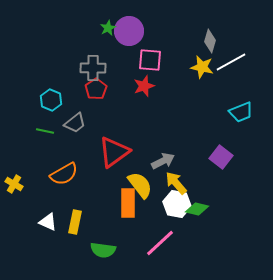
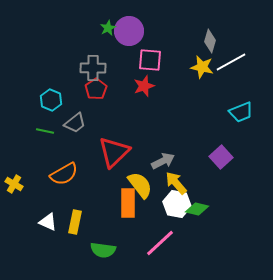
red triangle: rotated 8 degrees counterclockwise
purple square: rotated 10 degrees clockwise
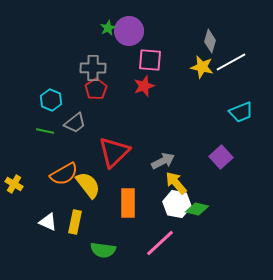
yellow semicircle: moved 52 px left
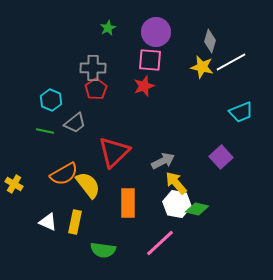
purple circle: moved 27 px right, 1 px down
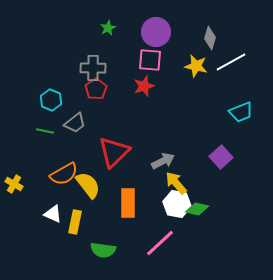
gray diamond: moved 3 px up
yellow star: moved 6 px left, 1 px up
white triangle: moved 5 px right, 8 px up
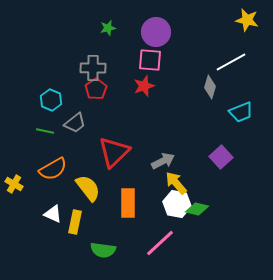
green star: rotated 14 degrees clockwise
gray diamond: moved 49 px down
yellow star: moved 51 px right, 46 px up
orange semicircle: moved 11 px left, 5 px up
yellow semicircle: moved 3 px down
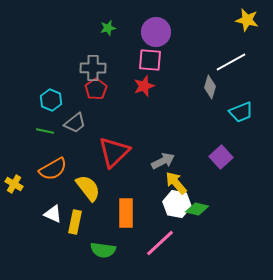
orange rectangle: moved 2 px left, 10 px down
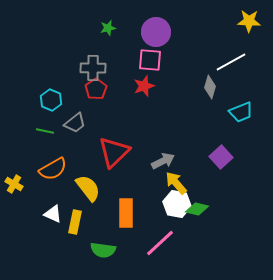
yellow star: moved 2 px right, 1 px down; rotated 10 degrees counterclockwise
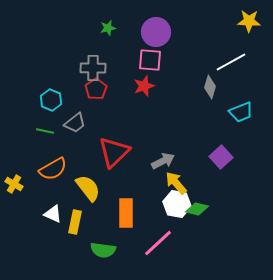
pink line: moved 2 px left
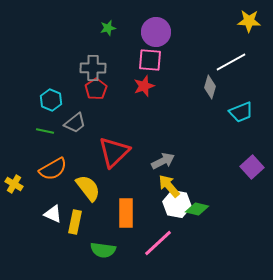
purple square: moved 31 px right, 10 px down
yellow arrow: moved 7 px left, 3 px down
